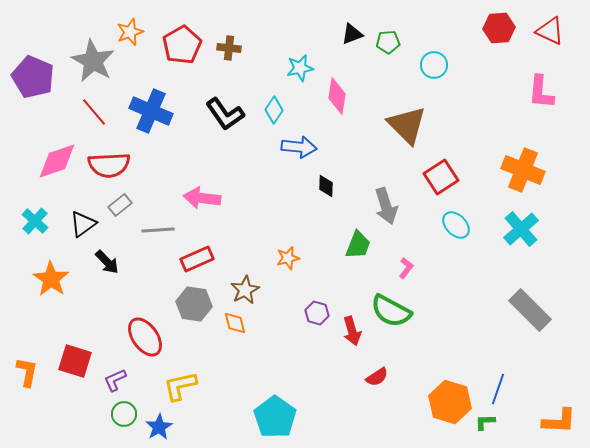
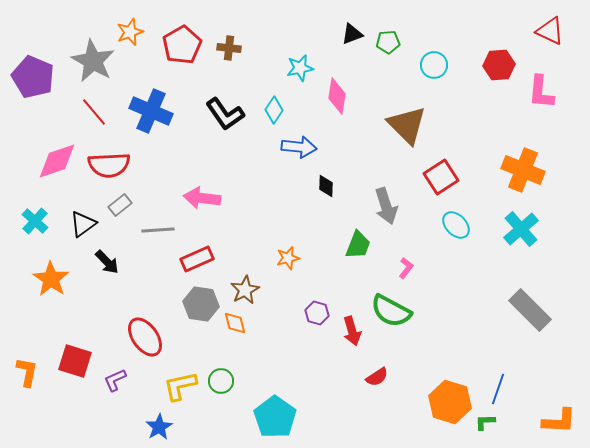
red hexagon at (499, 28): moved 37 px down
gray hexagon at (194, 304): moved 7 px right
green circle at (124, 414): moved 97 px right, 33 px up
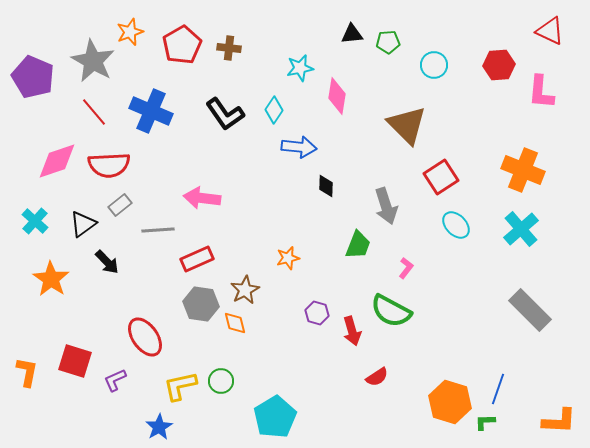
black triangle at (352, 34): rotated 15 degrees clockwise
cyan pentagon at (275, 417): rotated 6 degrees clockwise
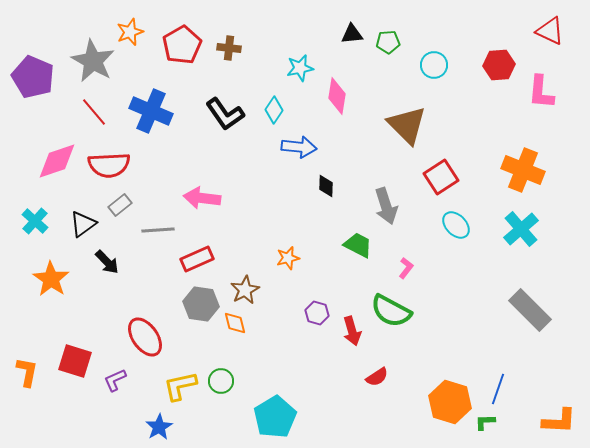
green trapezoid at (358, 245): rotated 84 degrees counterclockwise
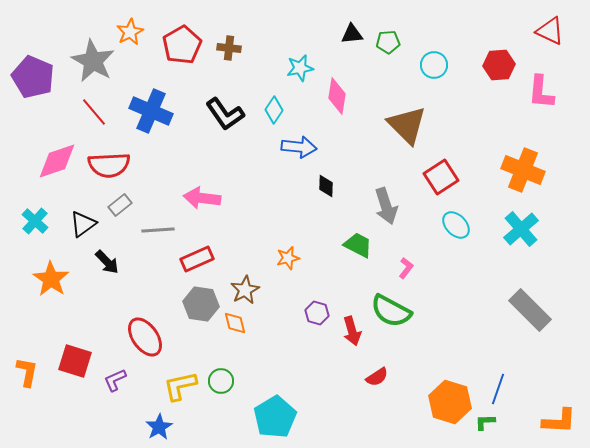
orange star at (130, 32): rotated 8 degrees counterclockwise
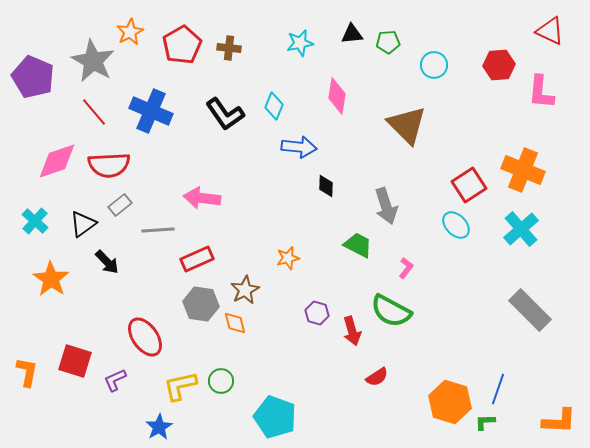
cyan star at (300, 68): moved 25 px up
cyan diamond at (274, 110): moved 4 px up; rotated 12 degrees counterclockwise
red square at (441, 177): moved 28 px right, 8 px down
cyan pentagon at (275, 417): rotated 21 degrees counterclockwise
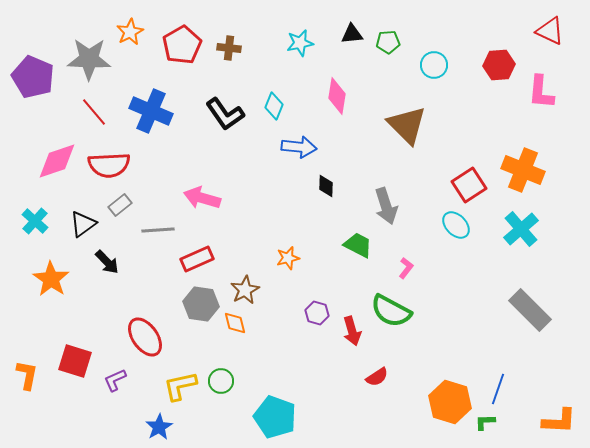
gray star at (93, 61): moved 4 px left, 2 px up; rotated 27 degrees counterclockwise
pink arrow at (202, 198): rotated 9 degrees clockwise
orange L-shape at (27, 372): moved 3 px down
